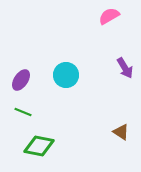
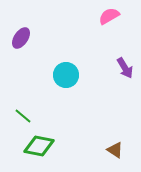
purple ellipse: moved 42 px up
green line: moved 4 px down; rotated 18 degrees clockwise
brown triangle: moved 6 px left, 18 px down
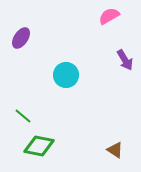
purple arrow: moved 8 px up
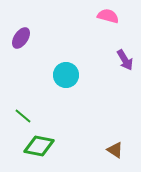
pink semicircle: moved 1 px left; rotated 45 degrees clockwise
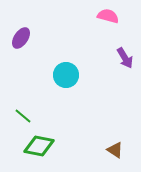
purple arrow: moved 2 px up
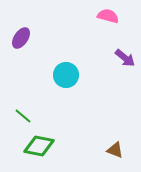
purple arrow: rotated 20 degrees counterclockwise
brown triangle: rotated 12 degrees counterclockwise
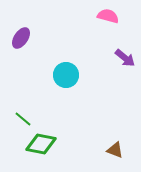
green line: moved 3 px down
green diamond: moved 2 px right, 2 px up
